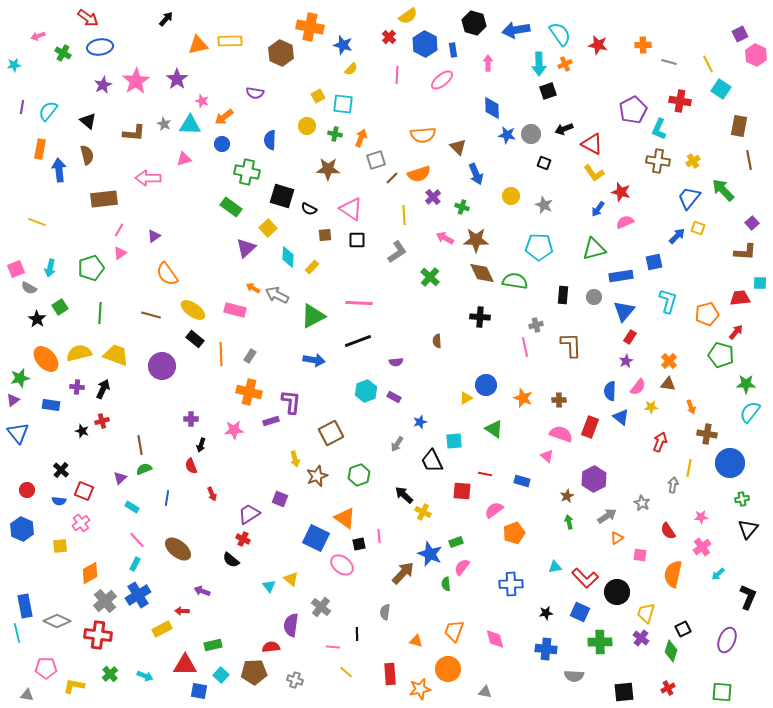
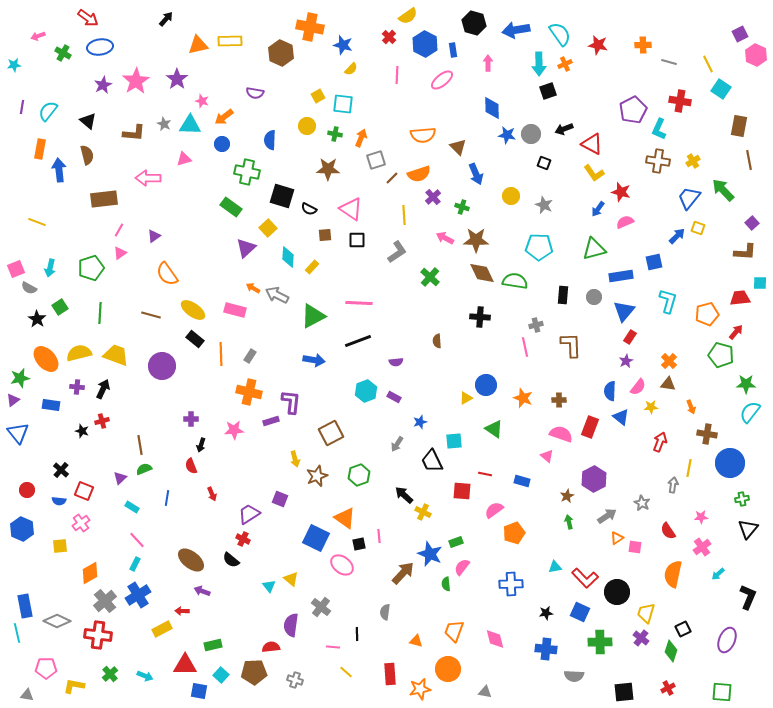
brown ellipse at (178, 549): moved 13 px right, 11 px down
pink square at (640, 555): moved 5 px left, 8 px up
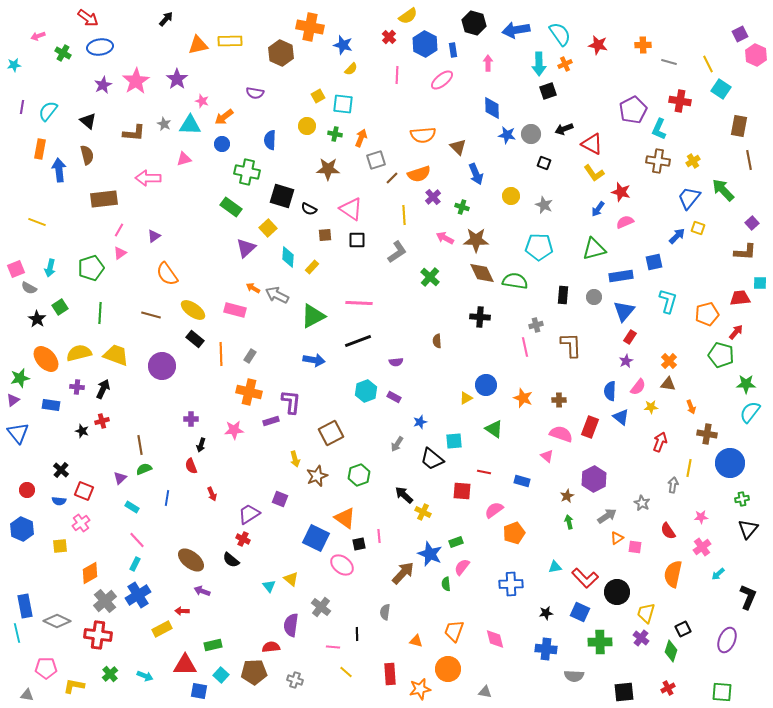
black trapezoid at (432, 461): moved 2 px up; rotated 25 degrees counterclockwise
red line at (485, 474): moved 1 px left, 2 px up
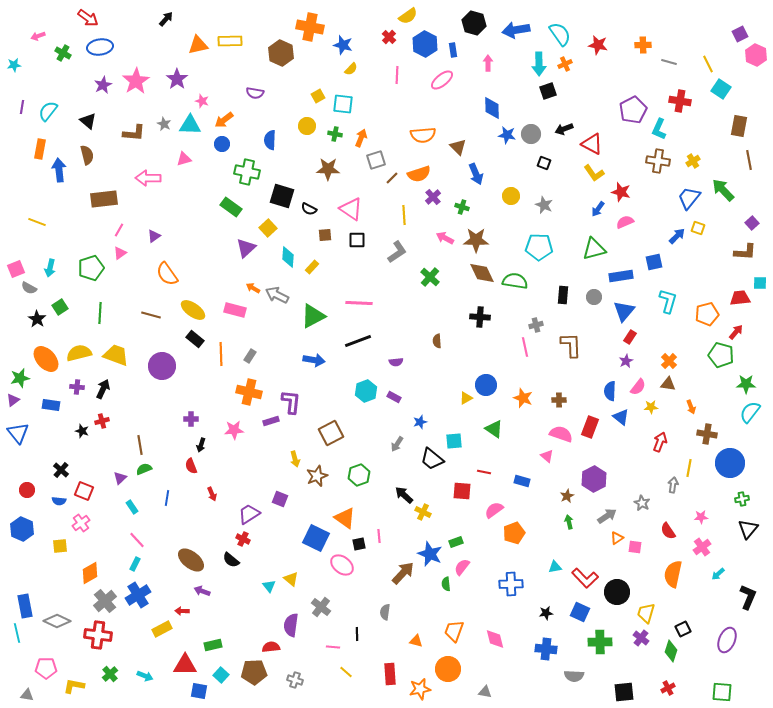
orange arrow at (224, 117): moved 3 px down
cyan rectangle at (132, 507): rotated 24 degrees clockwise
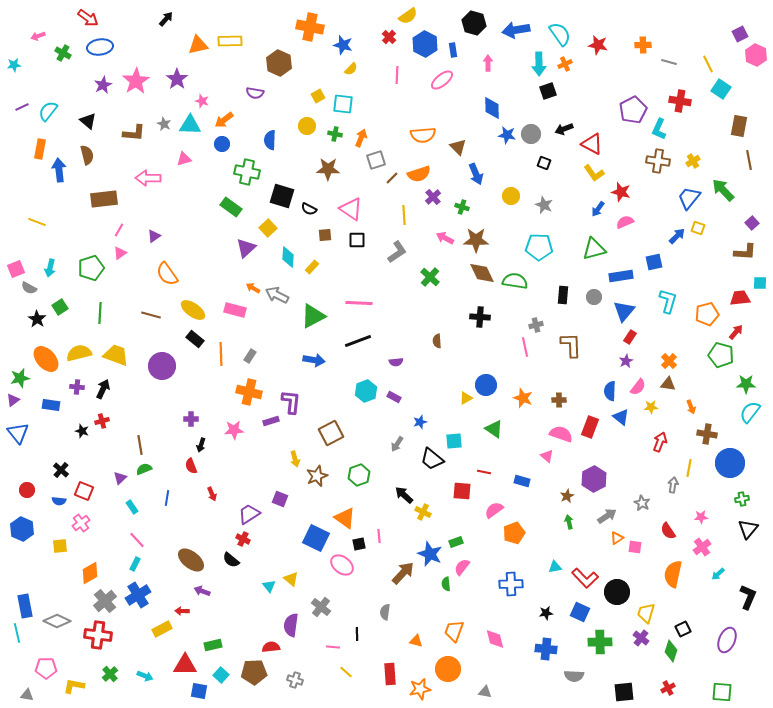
brown hexagon at (281, 53): moved 2 px left, 10 px down
purple line at (22, 107): rotated 56 degrees clockwise
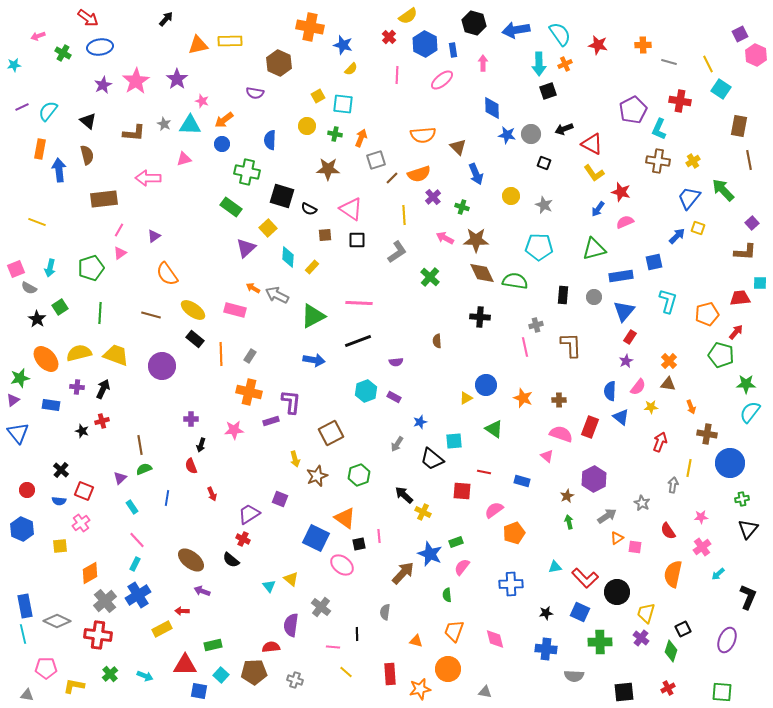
pink arrow at (488, 63): moved 5 px left
green semicircle at (446, 584): moved 1 px right, 11 px down
cyan line at (17, 633): moved 6 px right, 1 px down
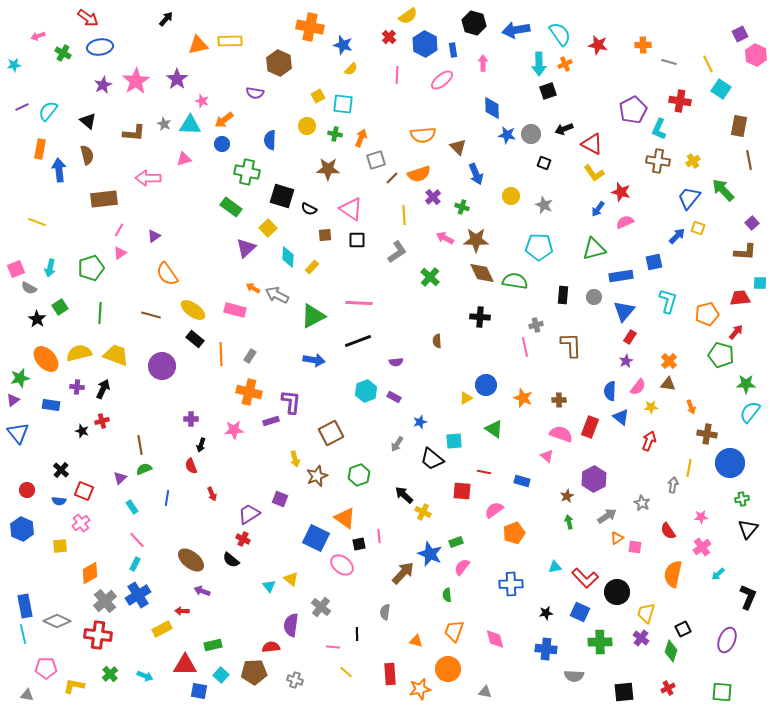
red arrow at (660, 442): moved 11 px left, 1 px up
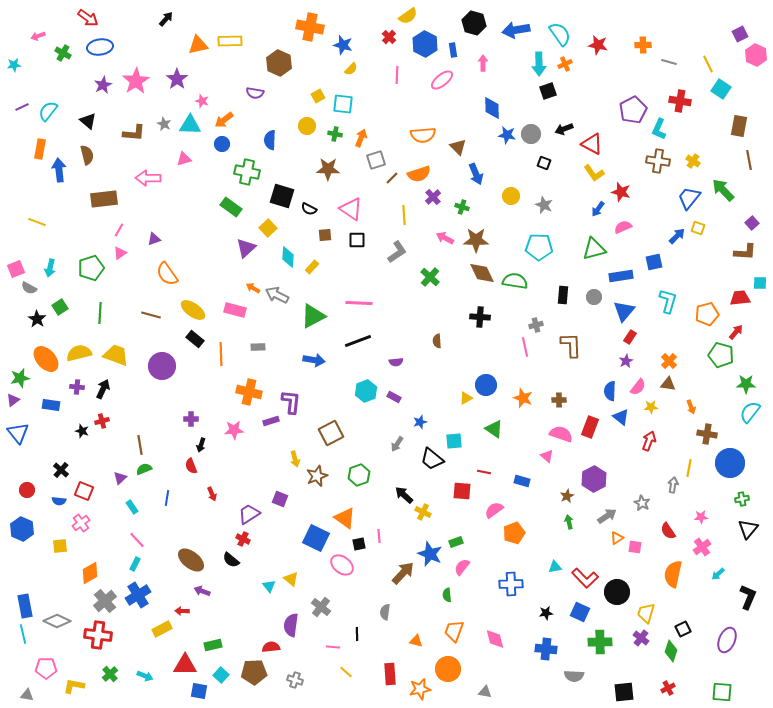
yellow cross at (693, 161): rotated 24 degrees counterclockwise
pink semicircle at (625, 222): moved 2 px left, 5 px down
purple triangle at (154, 236): moved 3 px down; rotated 16 degrees clockwise
gray rectangle at (250, 356): moved 8 px right, 9 px up; rotated 56 degrees clockwise
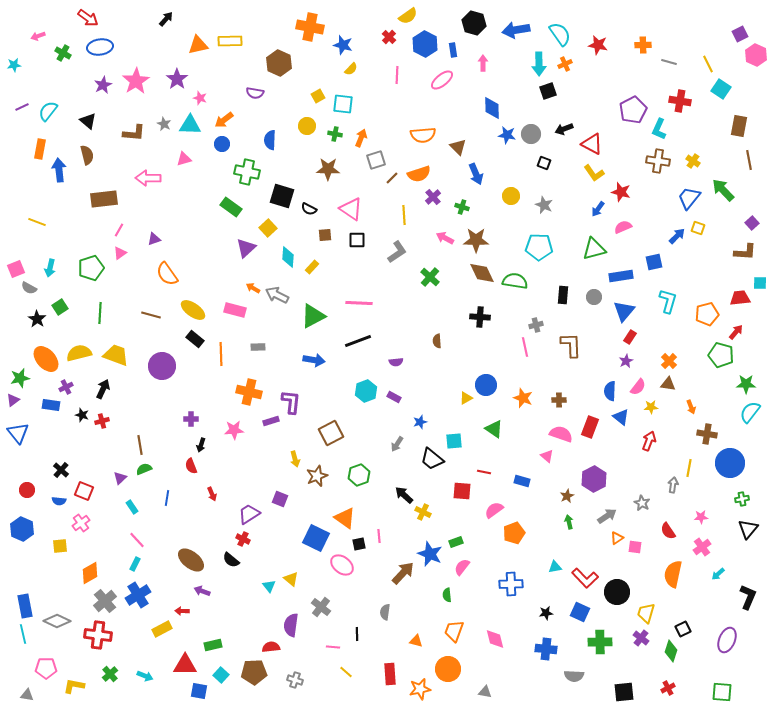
pink star at (202, 101): moved 2 px left, 3 px up
purple cross at (77, 387): moved 11 px left; rotated 32 degrees counterclockwise
black star at (82, 431): moved 16 px up
